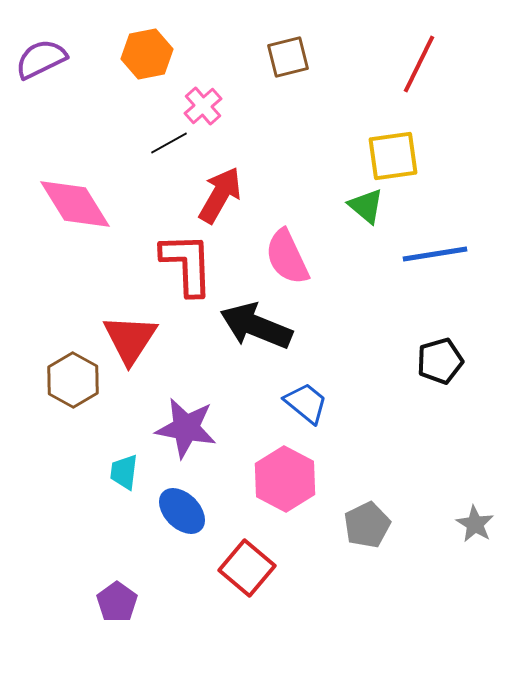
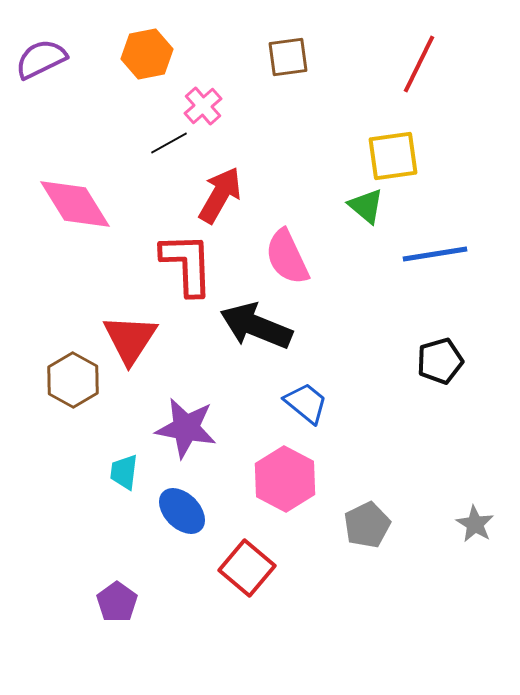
brown square: rotated 6 degrees clockwise
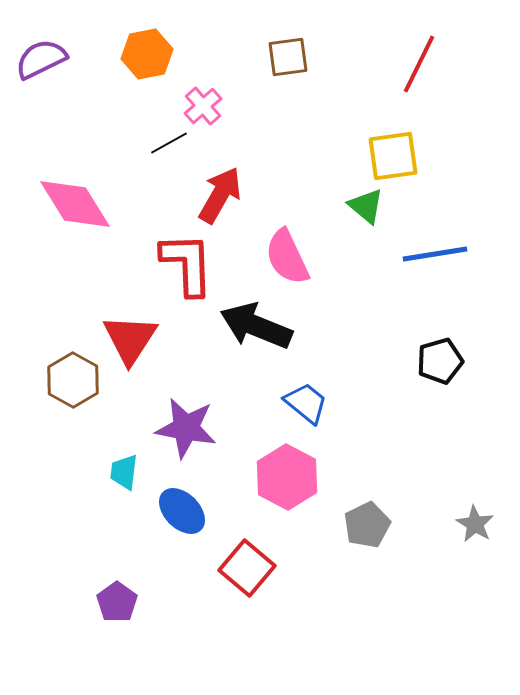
pink hexagon: moved 2 px right, 2 px up
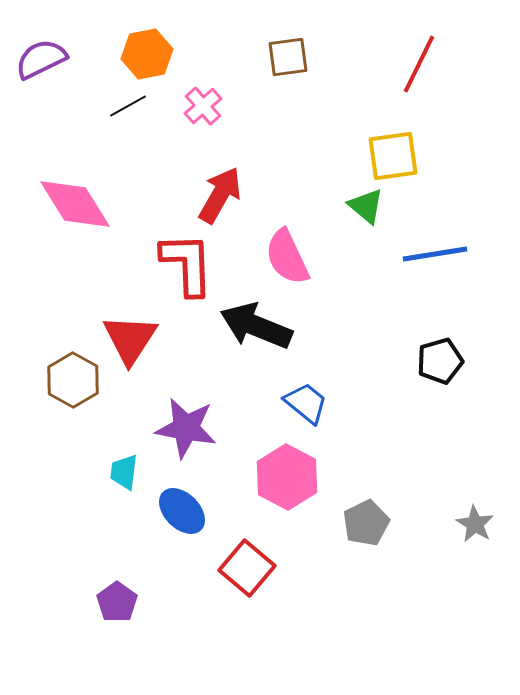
black line: moved 41 px left, 37 px up
gray pentagon: moved 1 px left, 2 px up
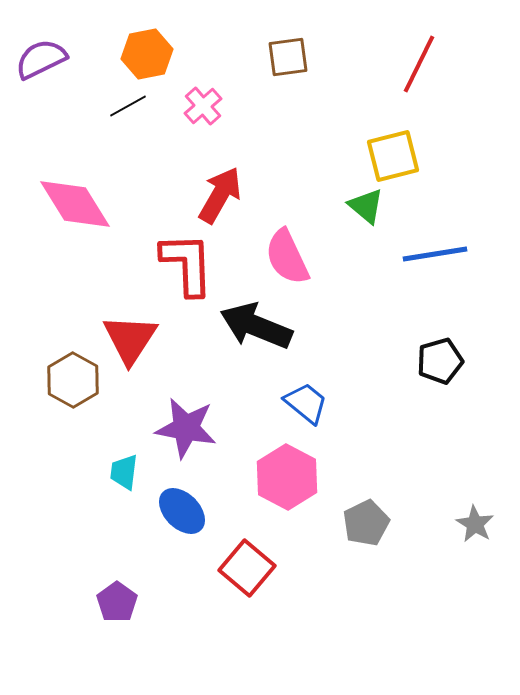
yellow square: rotated 6 degrees counterclockwise
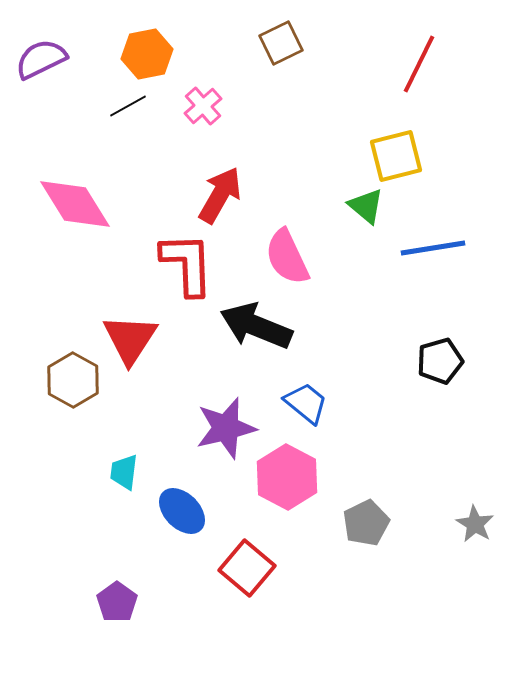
brown square: moved 7 px left, 14 px up; rotated 18 degrees counterclockwise
yellow square: moved 3 px right
blue line: moved 2 px left, 6 px up
purple star: moved 40 px right; rotated 24 degrees counterclockwise
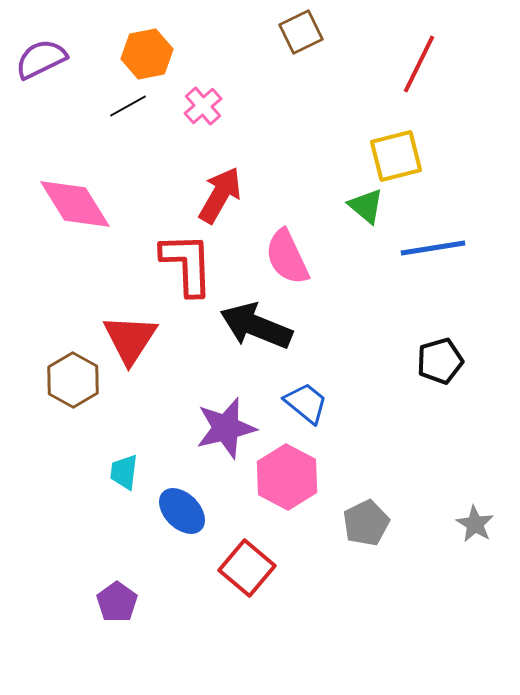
brown square: moved 20 px right, 11 px up
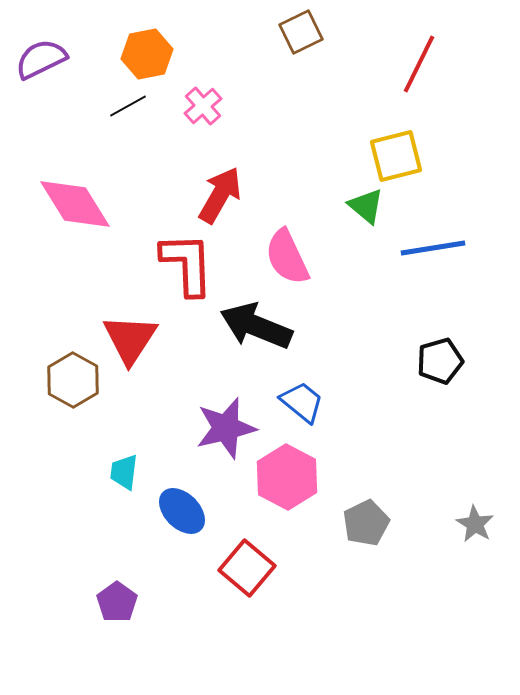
blue trapezoid: moved 4 px left, 1 px up
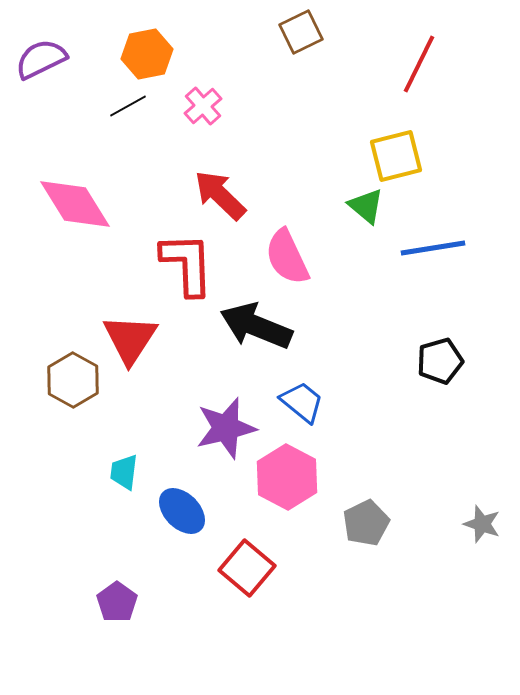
red arrow: rotated 76 degrees counterclockwise
gray star: moved 7 px right; rotated 12 degrees counterclockwise
